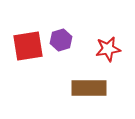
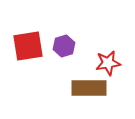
purple hexagon: moved 3 px right, 6 px down
red star: moved 14 px down
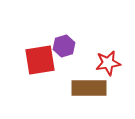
red square: moved 12 px right, 14 px down
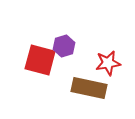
red square: rotated 24 degrees clockwise
brown rectangle: rotated 12 degrees clockwise
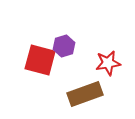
brown rectangle: moved 4 px left, 6 px down; rotated 32 degrees counterclockwise
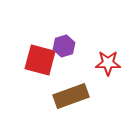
red star: rotated 10 degrees clockwise
brown rectangle: moved 14 px left, 2 px down
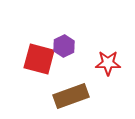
purple hexagon: rotated 10 degrees counterclockwise
red square: moved 1 px left, 1 px up
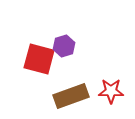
purple hexagon: rotated 10 degrees clockwise
red star: moved 3 px right, 28 px down
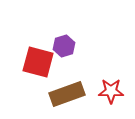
red square: moved 1 px left, 3 px down
brown rectangle: moved 4 px left, 2 px up
